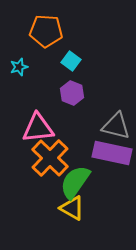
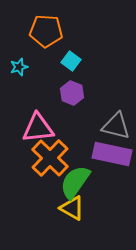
purple rectangle: moved 1 px down
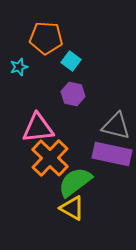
orange pentagon: moved 7 px down
purple hexagon: moved 1 px right, 1 px down; rotated 10 degrees counterclockwise
green semicircle: rotated 18 degrees clockwise
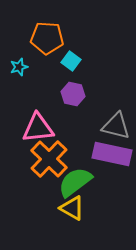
orange pentagon: moved 1 px right
orange cross: moved 1 px left, 1 px down
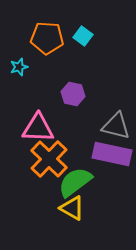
cyan square: moved 12 px right, 25 px up
pink triangle: rotated 8 degrees clockwise
